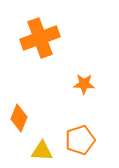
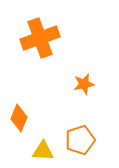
orange star: rotated 15 degrees counterclockwise
yellow triangle: moved 1 px right
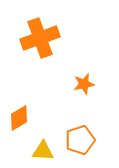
orange diamond: rotated 36 degrees clockwise
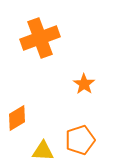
orange star: rotated 25 degrees counterclockwise
orange diamond: moved 2 px left
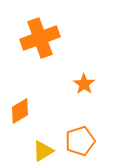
orange diamond: moved 3 px right, 7 px up
orange pentagon: moved 1 px down
yellow triangle: rotated 35 degrees counterclockwise
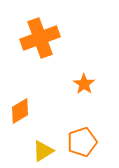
orange pentagon: moved 2 px right, 1 px down
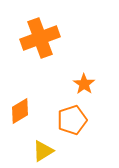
orange pentagon: moved 10 px left, 22 px up
